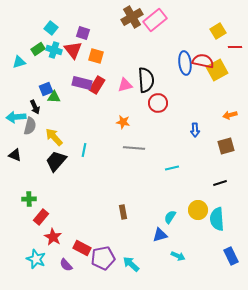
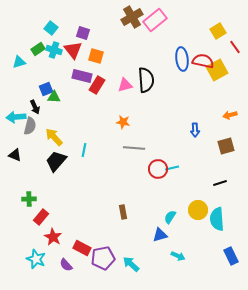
red line at (235, 47): rotated 56 degrees clockwise
blue ellipse at (185, 63): moved 3 px left, 4 px up
purple rectangle at (82, 83): moved 7 px up
red circle at (158, 103): moved 66 px down
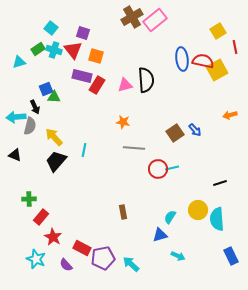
red line at (235, 47): rotated 24 degrees clockwise
blue arrow at (195, 130): rotated 40 degrees counterclockwise
brown square at (226, 146): moved 51 px left, 13 px up; rotated 18 degrees counterclockwise
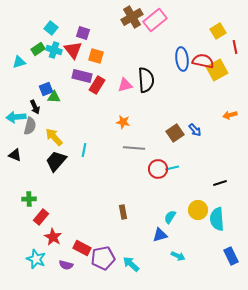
purple semicircle at (66, 265): rotated 32 degrees counterclockwise
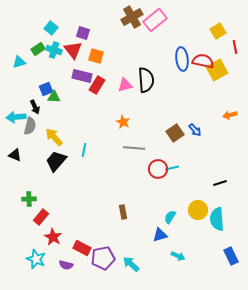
orange star at (123, 122): rotated 16 degrees clockwise
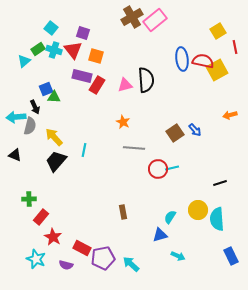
cyan triangle at (19, 62): moved 5 px right, 1 px up; rotated 24 degrees counterclockwise
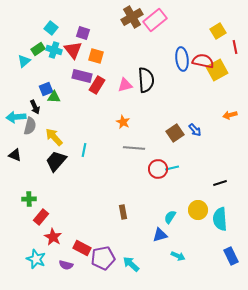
cyan semicircle at (217, 219): moved 3 px right
